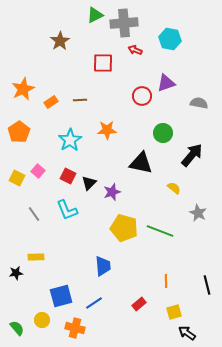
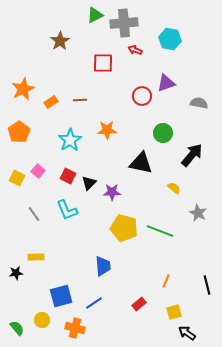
purple star at (112, 192): rotated 18 degrees clockwise
orange line at (166, 281): rotated 24 degrees clockwise
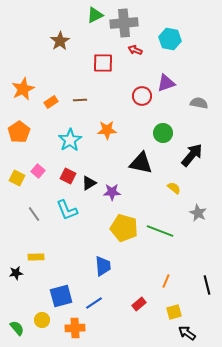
black triangle at (89, 183): rotated 14 degrees clockwise
orange cross at (75, 328): rotated 18 degrees counterclockwise
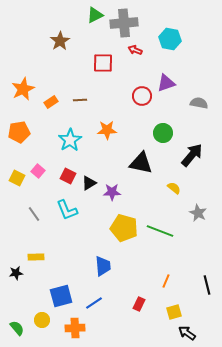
orange pentagon at (19, 132): rotated 25 degrees clockwise
red rectangle at (139, 304): rotated 24 degrees counterclockwise
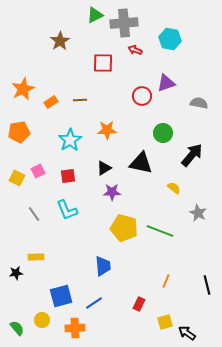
pink square at (38, 171): rotated 24 degrees clockwise
red square at (68, 176): rotated 35 degrees counterclockwise
black triangle at (89, 183): moved 15 px right, 15 px up
yellow square at (174, 312): moved 9 px left, 10 px down
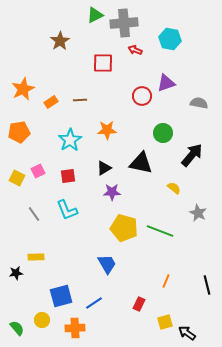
blue trapezoid at (103, 266): moved 4 px right, 2 px up; rotated 25 degrees counterclockwise
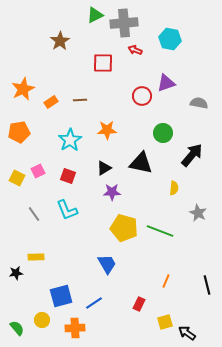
red square at (68, 176): rotated 28 degrees clockwise
yellow semicircle at (174, 188): rotated 56 degrees clockwise
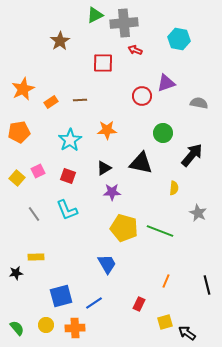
cyan hexagon at (170, 39): moved 9 px right
yellow square at (17, 178): rotated 14 degrees clockwise
yellow circle at (42, 320): moved 4 px right, 5 px down
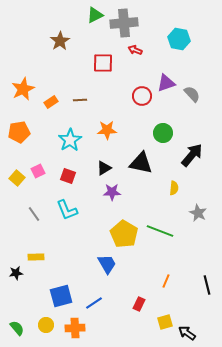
gray semicircle at (199, 103): moved 7 px left, 9 px up; rotated 36 degrees clockwise
yellow pentagon at (124, 228): moved 6 px down; rotated 16 degrees clockwise
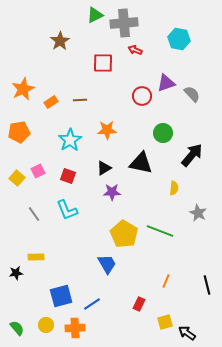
blue line at (94, 303): moved 2 px left, 1 px down
